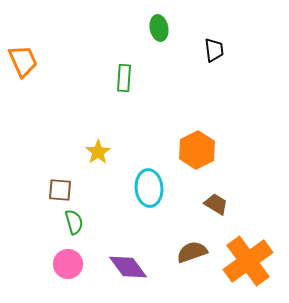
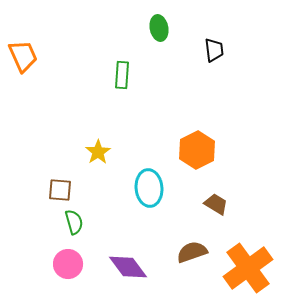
orange trapezoid: moved 5 px up
green rectangle: moved 2 px left, 3 px up
orange cross: moved 7 px down
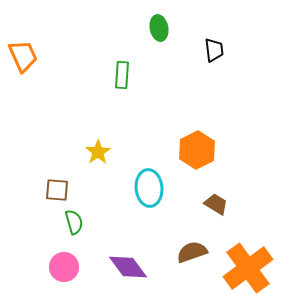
brown square: moved 3 px left
pink circle: moved 4 px left, 3 px down
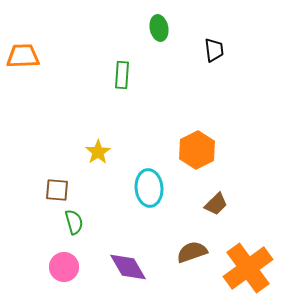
orange trapezoid: rotated 68 degrees counterclockwise
brown trapezoid: rotated 105 degrees clockwise
purple diamond: rotated 6 degrees clockwise
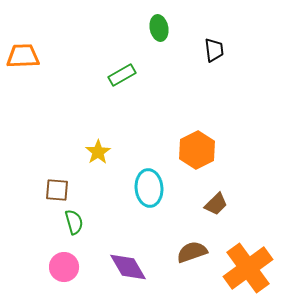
green rectangle: rotated 56 degrees clockwise
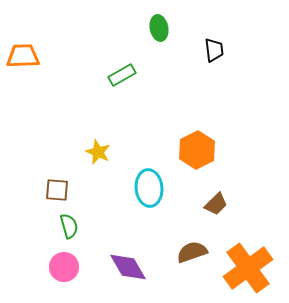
yellow star: rotated 15 degrees counterclockwise
green semicircle: moved 5 px left, 4 px down
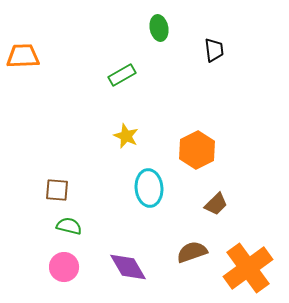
yellow star: moved 28 px right, 16 px up
green semicircle: rotated 60 degrees counterclockwise
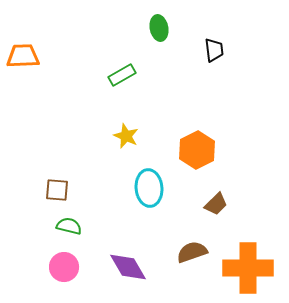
orange cross: rotated 36 degrees clockwise
